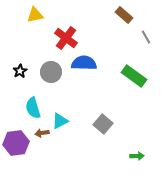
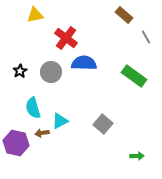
purple hexagon: rotated 20 degrees clockwise
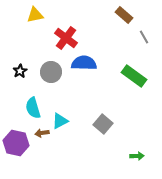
gray line: moved 2 px left
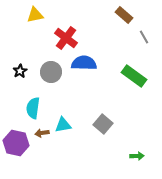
cyan semicircle: rotated 25 degrees clockwise
cyan triangle: moved 3 px right, 4 px down; rotated 18 degrees clockwise
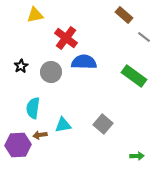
gray line: rotated 24 degrees counterclockwise
blue semicircle: moved 1 px up
black star: moved 1 px right, 5 px up
brown arrow: moved 2 px left, 2 px down
purple hexagon: moved 2 px right, 2 px down; rotated 15 degrees counterclockwise
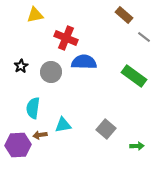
red cross: rotated 15 degrees counterclockwise
gray square: moved 3 px right, 5 px down
green arrow: moved 10 px up
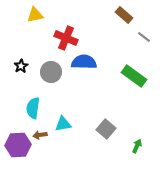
cyan triangle: moved 1 px up
green arrow: rotated 64 degrees counterclockwise
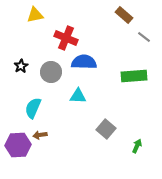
green rectangle: rotated 40 degrees counterclockwise
cyan semicircle: rotated 15 degrees clockwise
cyan triangle: moved 15 px right, 28 px up; rotated 12 degrees clockwise
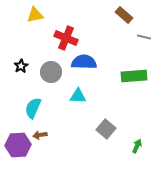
gray line: rotated 24 degrees counterclockwise
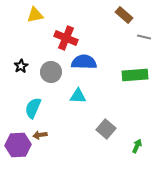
green rectangle: moved 1 px right, 1 px up
